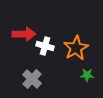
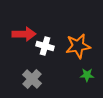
orange star: moved 2 px right, 2 px up; rotated 20 degrees clockwise
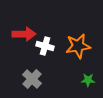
green star: moved 1 px right, 5 px down
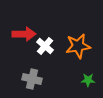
white cross: rotated 24 degrees clockwise
gray cross: rotated 30 degrees counterclockwise
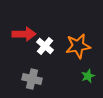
green star: moved 4 px up; rotated 24 degrees counterclockwise
